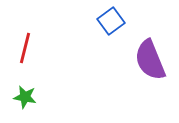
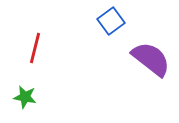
red line: moved 10 px right
purple semicircle: moved 1 px right, 1 px up; rotated 150 degrees clockwise
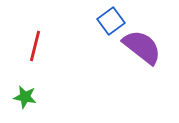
red line: moved 2 px up
purple semicircle: moved 9 px left, 12 px up
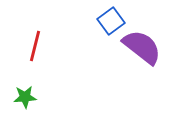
green star: rotated 15 degrees counterclockwise
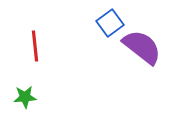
blue square: moved 1 px left, 2 px down
red line: rotated 20 degrees counterclockwise
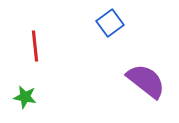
purple semicircle: moved 4 px right, 34 px down
green star: rotated 15 degrees clockwise
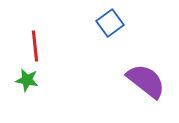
green star: moved 2 px right, 17 px up
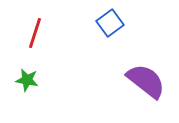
red line: moved 13 px up; rotated 24 degrees clockwise
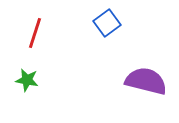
blue square: moved 3 px left
purple semicircle: rotated 24 degrees counterclockwise
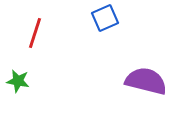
blue square: moved 2 px left, 5 px up; rotated 12 degrees clockwise
green star: moved 9 px left, 1 px down
